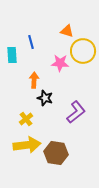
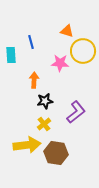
cyan rectangle: moved 1 px left
black star: moved 3 px down; rotated 28 degrees counterclockwise
yellow cross: moved 18 px right, 5 px down
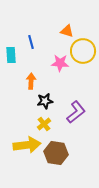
orange arrow: moved 3 px left, 1 px down
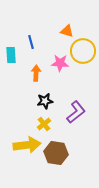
orange arrow: moved 5 px right, 8 px up
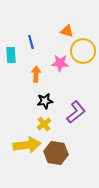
orange arrow: moved 1 px down
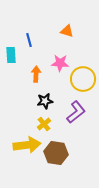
blue line: moved 2 px left, 2 px up
yellow circle: moved 28 px down
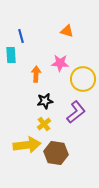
blue line: moved 8 px left, 4 px up
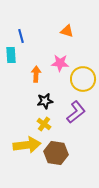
yellow cross: rotated 16 degrees counterclockwise
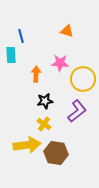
purple L-shape: moved 1 px right, 1 px up
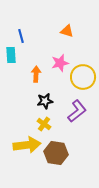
pink star: rotated 18 degrees counterclockwise
yellow circle: moved 2 px up
